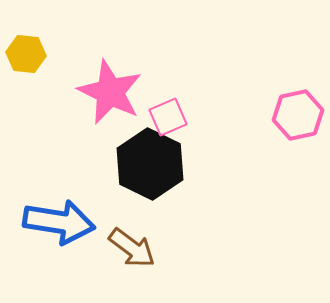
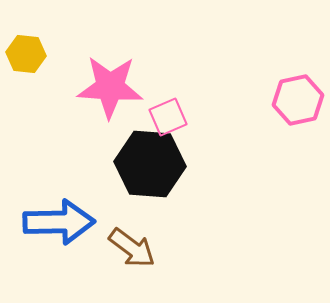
pink star: moved 5 px up; rotated 22 degrees counterclockwise
pink hexagon: moved 15 px up
black hexagon: rotated 22 degrees counterclockwise
blue arrow: rotated 10 degrees counterclockwise
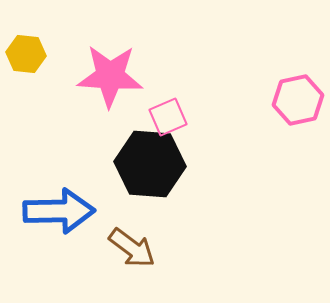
pink star: moved 11 px up
blue arrow: moved 11 px up
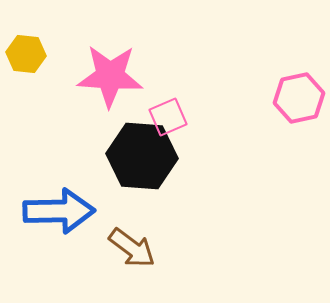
pink hexagon: moved 1 px right, 2 px up
black hexagon: moved 8 px left, 8 px up
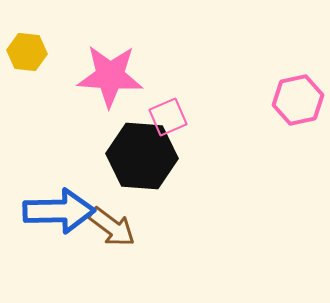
yellow hexagon: moved 1 px right, 2 px up
pink hexagon: moved 1 px left, 2 px down
brown arrow: moved 20 px left, 21 px up
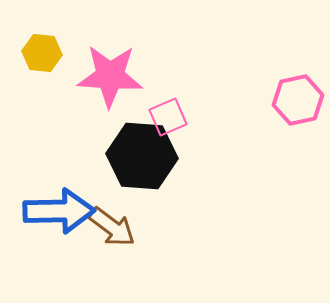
yellow hexagon: moved 15 px right, 1 px down
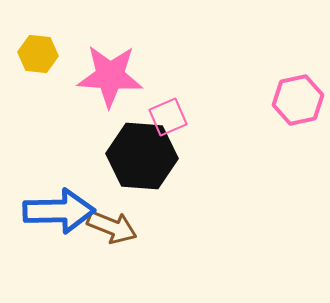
yellow hexagon: moved 4 px left, 1 px down
brown arrow: rotated 15 degrees counterclockwise
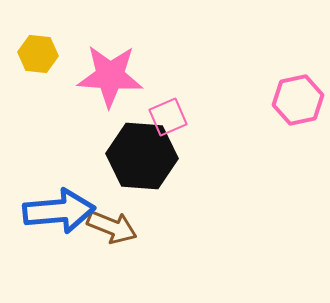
blue arrow: rotated 4 degrees counterclockwise
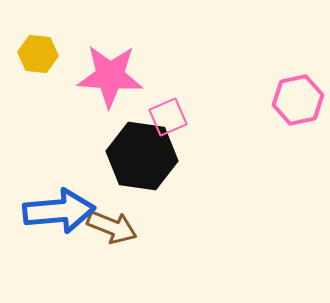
black hexagon: rotated 4 degrees clockwise
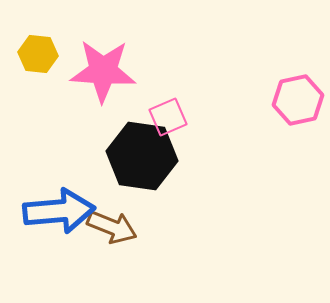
pink star: moved 7 px left, 5 px up
